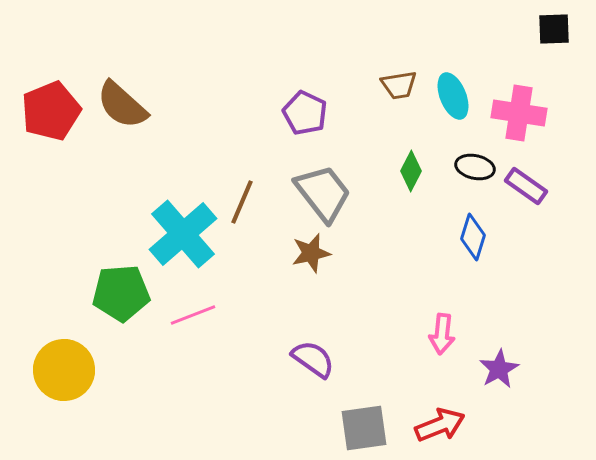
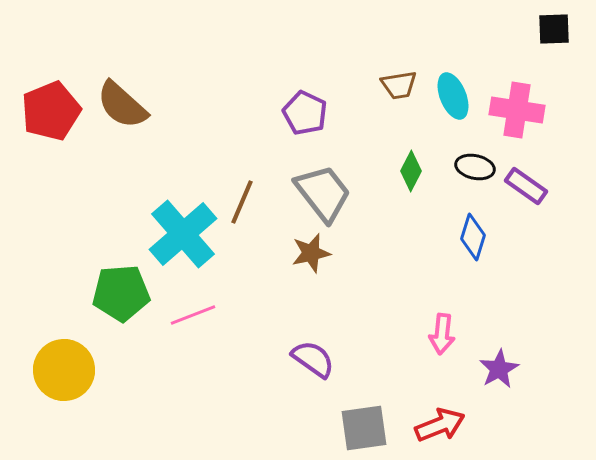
pink cross: moved 2 px left, 3 px up
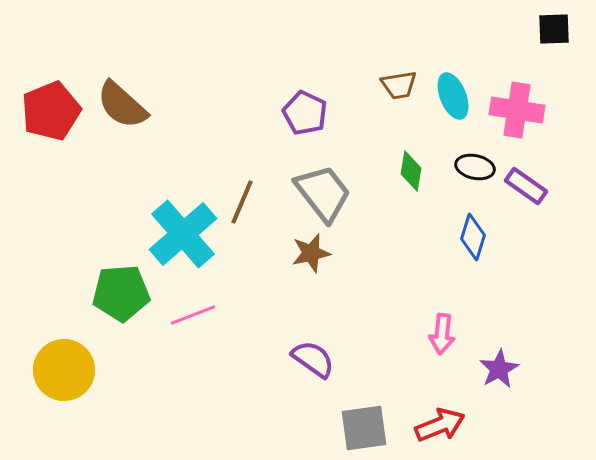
green diamond: rotated 18 degrees counterclockwise
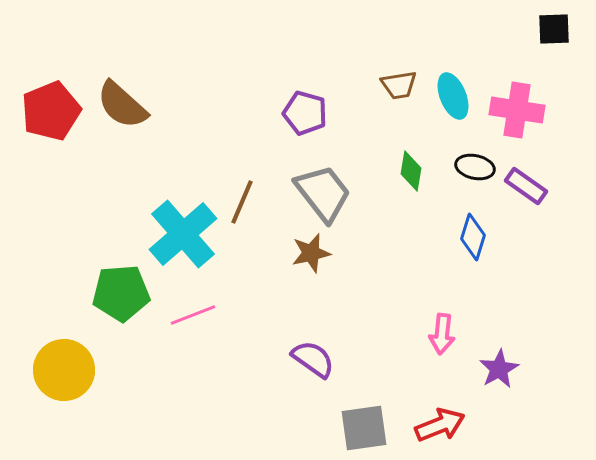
purple pentagon: rotated 9 degrees counterclockwise
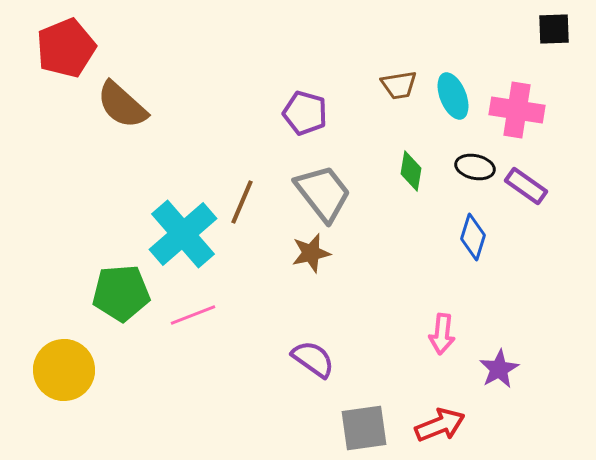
red pentagon: moved 15 px right, 63 px up
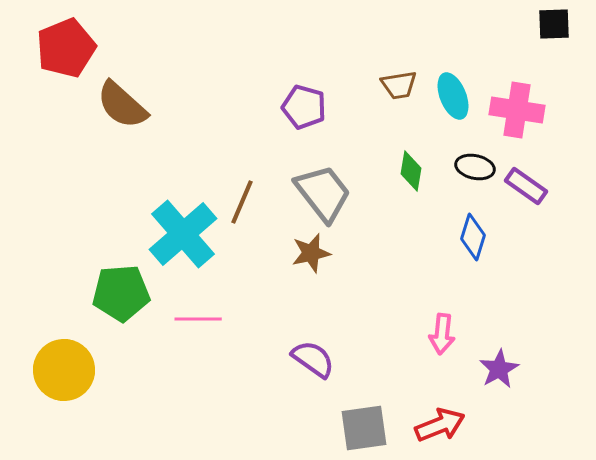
black square: moved 5 px up
purple pentagon: moved 1 px left, 6 px up
pink line: moved 5 px right, 4 px down; rotated 21 degrees clockwise
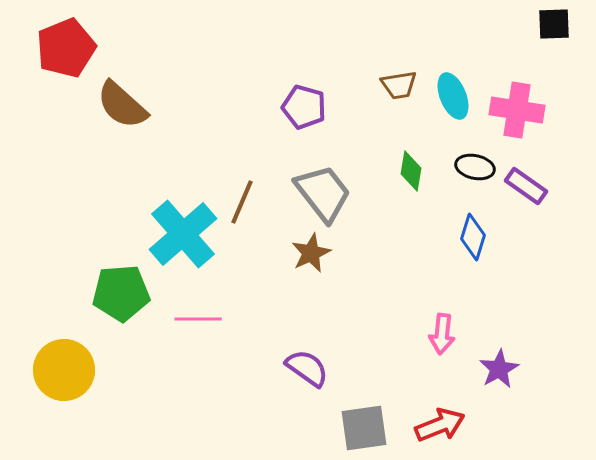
brown star: rotated 12 degrees counterclockwise
purple semicircle: moved 6 px left, 9 px down
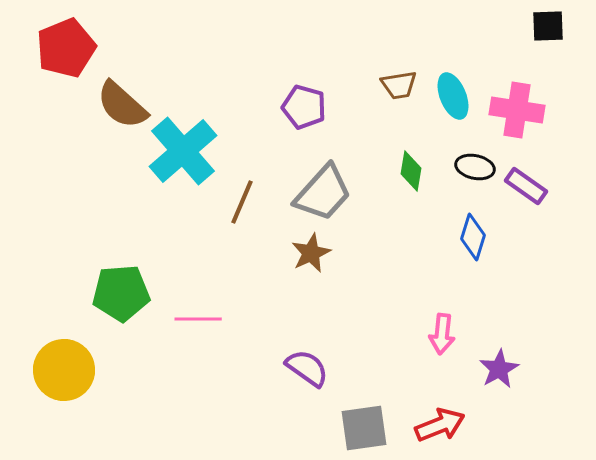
black square: moved 6 px left, 2 px down
gray trapezoid: rotated 80 degrees clockwise
cyan cross: moved 83 px up
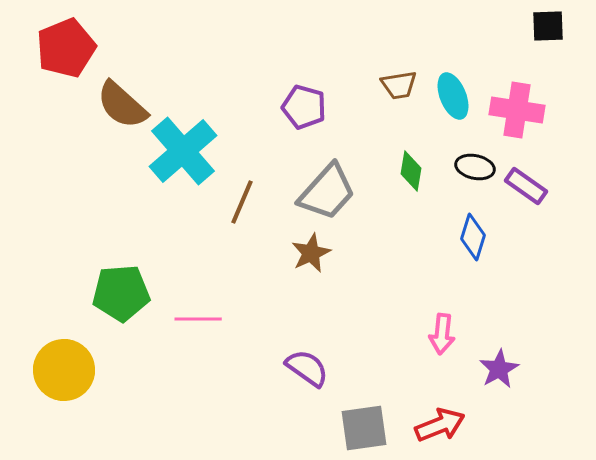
gray trapezoid: moved 4 px right, 1 px up
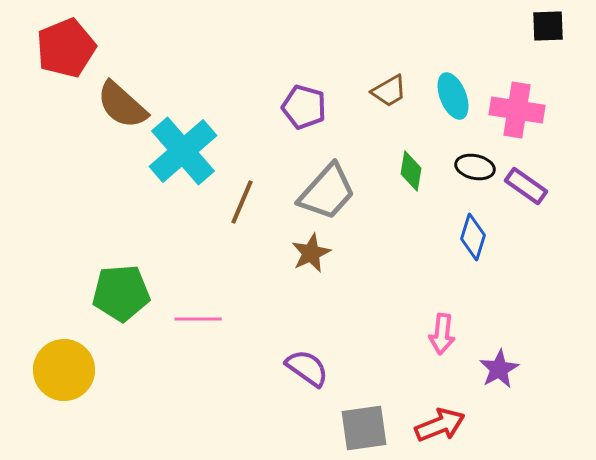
brown trapezoid: moved 10 px left, 6 px down; rotated 21 degrees counterclockwise
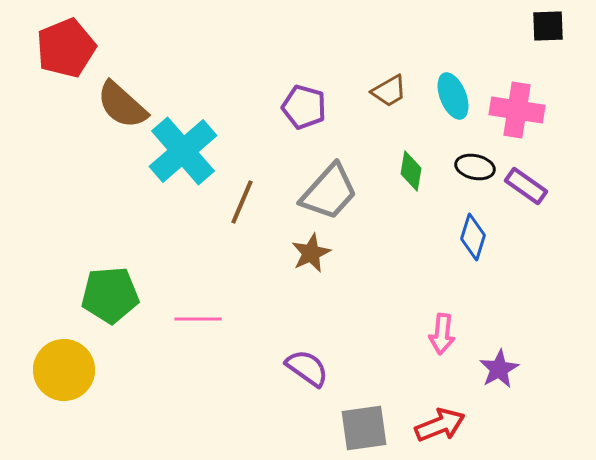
gray trapezoid: moved 2 px right
green pentagon: moved 11 px left, 2 px down
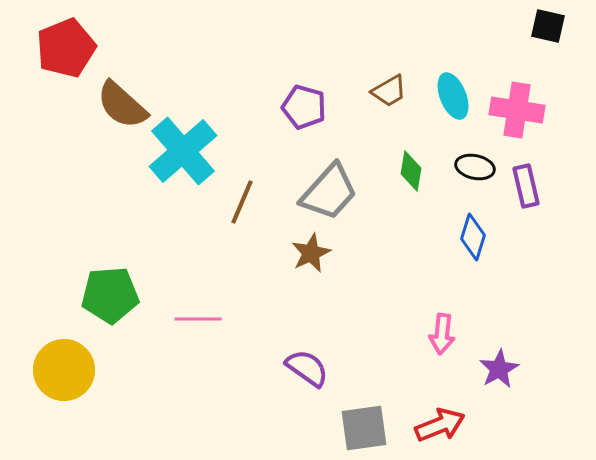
black square: rotated 15 degrees clockwise
purple rectangle: rotated 42 degrees clockwise
